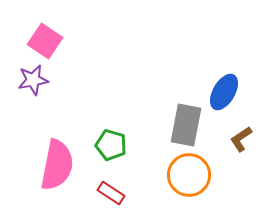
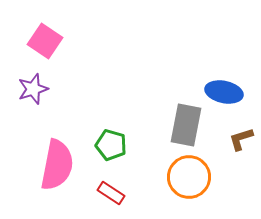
purple star: moved 9 px down; rotated 8 degrees counterclockwise
blue ellipse: rotated 72 degrees clockwise
brown L-shape: rotated 16 degrees clockwise
orange circle: moved 2 px down
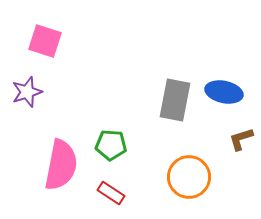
pink square: rotated 16 degrees counterclockwise
purple star: moved 6 px left, 3 px down
gray rectangle: moved 11 px left, 25 px up
green pentagon: rotated 12 degrees counterclockwise
pink semicircle: moved 4 px right
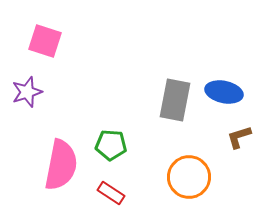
brown L-shape: moved 2 px left, 2 px up
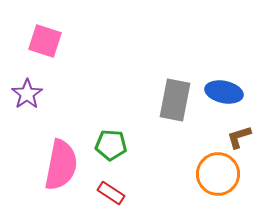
purple star: moved 2 px down; rotated 16 degrees counterclockwise
orange circle: moved 29 px right, 3 px up
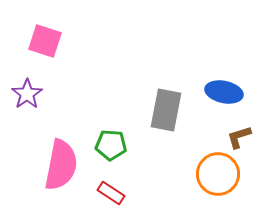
gray rectangle: moved 9 px left, 10 px down
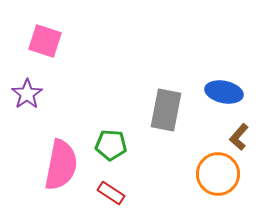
brown L-shape: rotated 32 degrees counterclockwise
